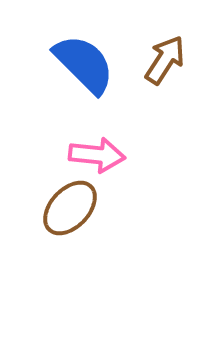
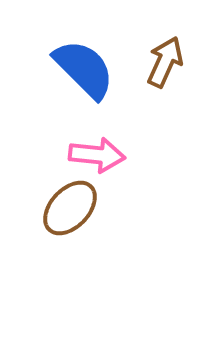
brown arrow: moved 2 px down; rotated 9 degrees counterclockwise
blue semicircle: moved 5 px down
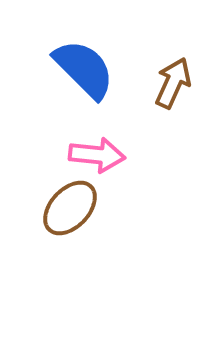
brown arrow: moved 8 px right, 21 px down
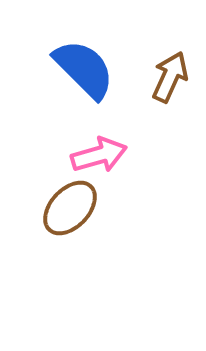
brown arrow: moved 3 px left, 6 px up
pink arrow: moved 2 px right; rotated 22 degrees counterclockwise
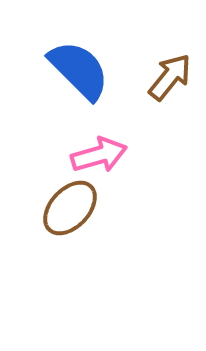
blue semicircle: moved 5 px left, 1 px down
brown arrow: rotated 15 degrees clockwise
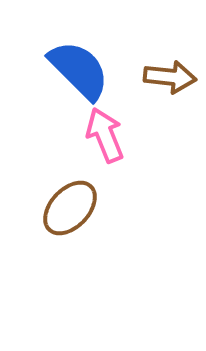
brown arrow: rotated 57 degrees clockwise
pink arrow: moved 6 px right, 20 px up; rotated 96 degrees counterclockwise
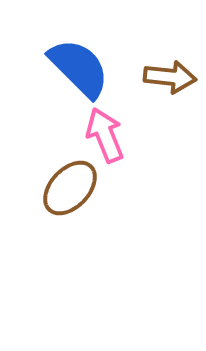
blue semicircle: moved 2 px up
brown ellipse: moved 20 px up
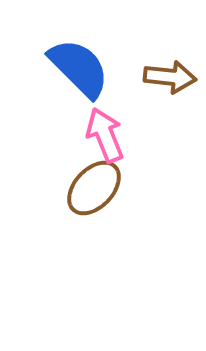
brown ellipse: moved 24 px right
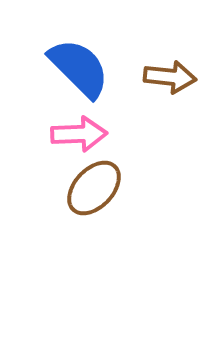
pink arrow: moved 26 px left, 1 px up; rotated 110 degrees clockwise
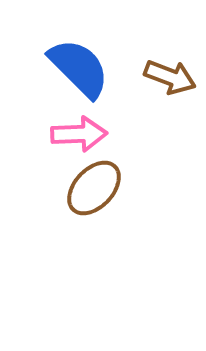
brown arrow: rotated 15 degrees clockwise
